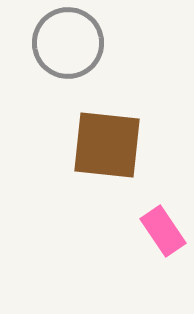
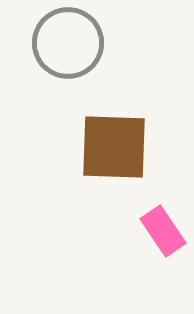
brown square: moved 7 px right, 2 px down; rotated 4 degrees counterclockwise
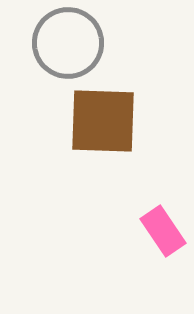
brown square: moved 11 px left, 26 px up
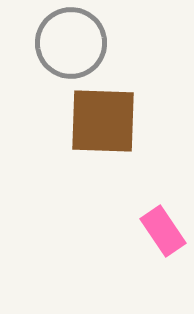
gray circle: moved 3 px right
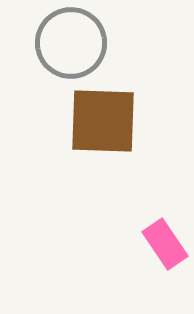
pink rectangle: moved 2 px right, 13 px down
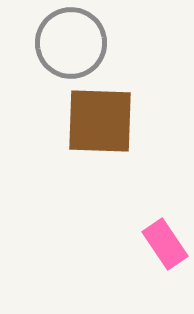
brown square: moved 3 px left
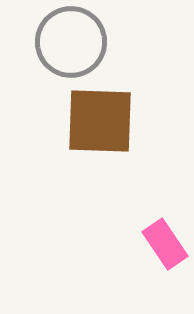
gray circle: moved 1 px up
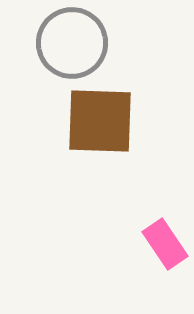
gray circle: moved 1 px right, 1 px down
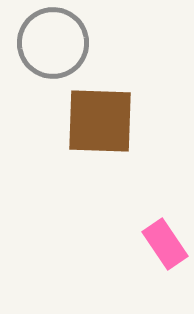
gray circle: moved 19 px left
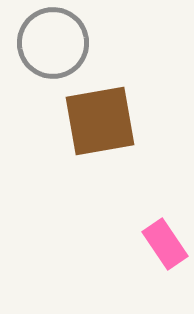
brown square: rotated 12 degrees counterclockwise
